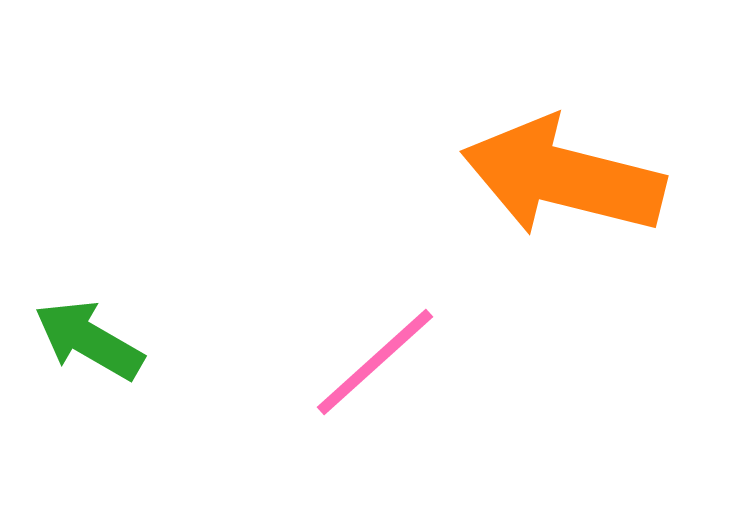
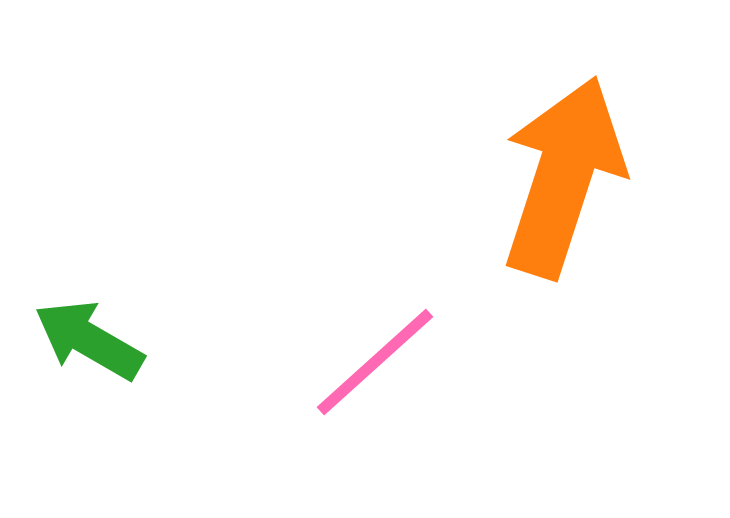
orange arrow: rotated 94 degrees clockwise
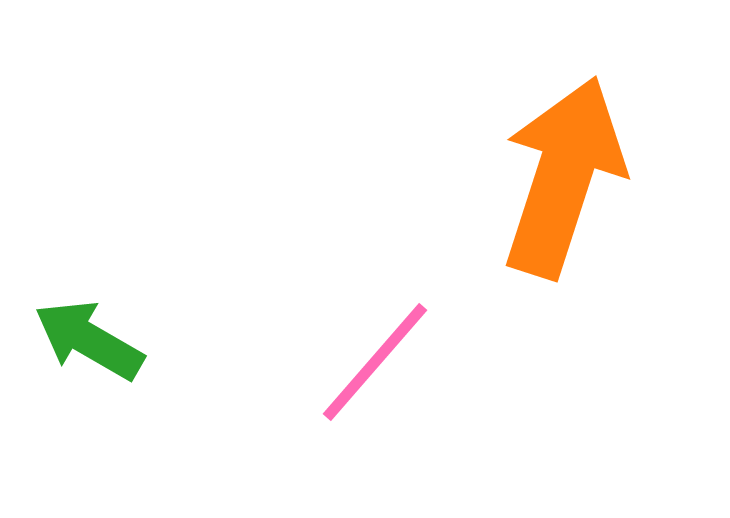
pink line: rotated 7 degrees counterclockwise
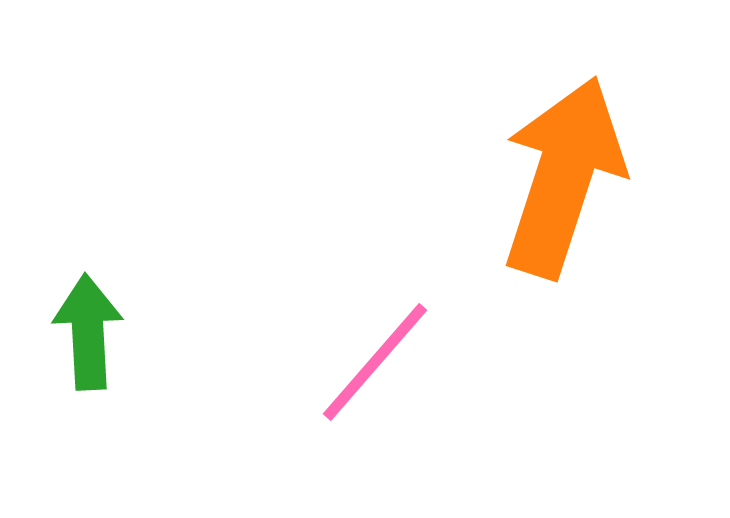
green arrow: moved 1 px left, 8 px up; rotated 57 degrees clockwise
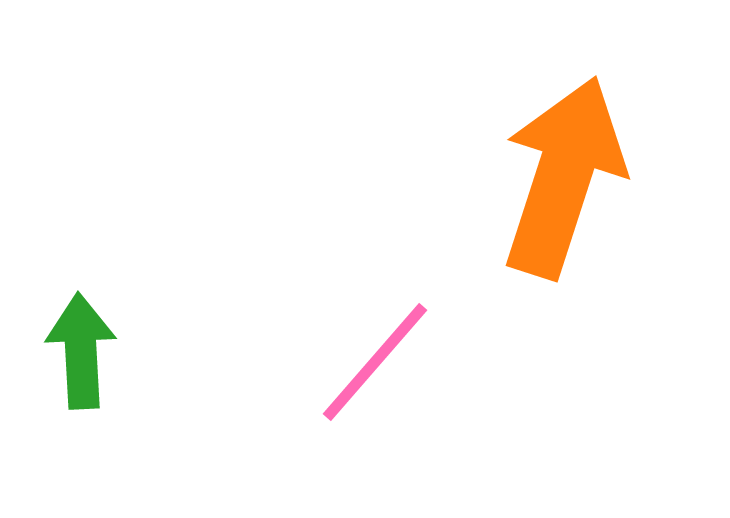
green arrow: moved 7 px left, 19 px down
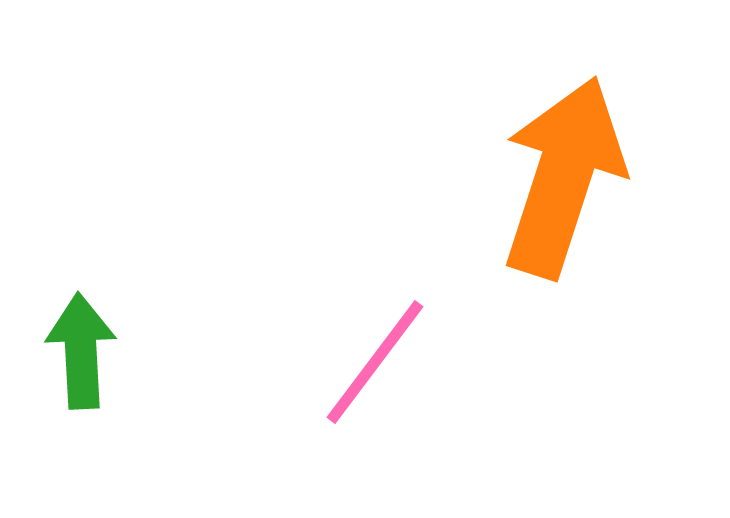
pink line: rotated 4 degrees counterclockwise
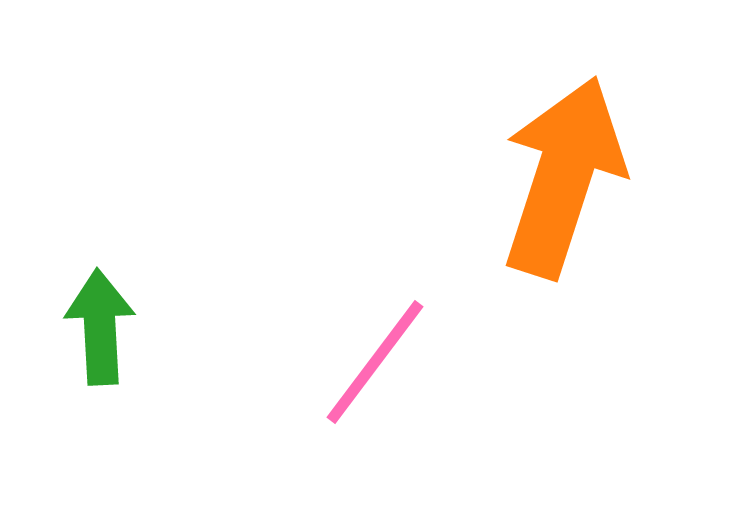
green arrow: moved 19 px right, 24 px up
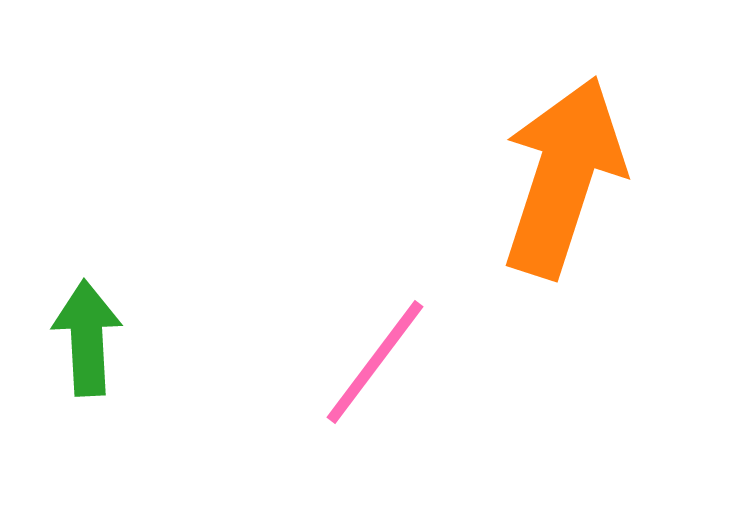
green arrow: moved 13 px left, 11 px down
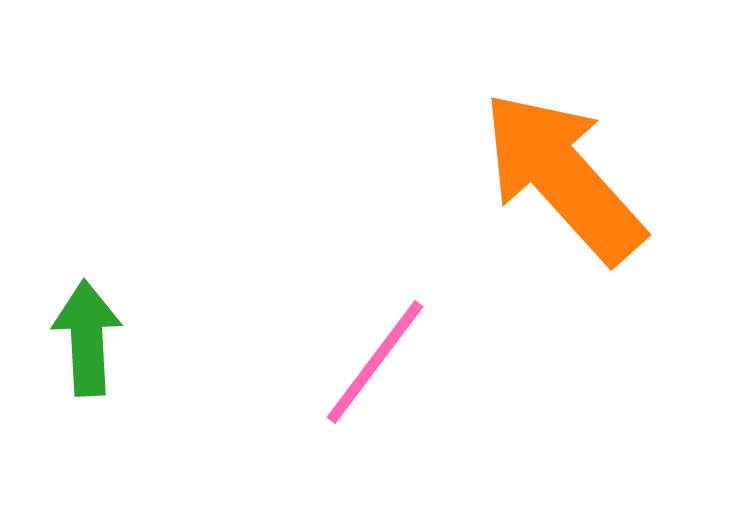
orange arrow: rotated 60 degrees counterclockwise
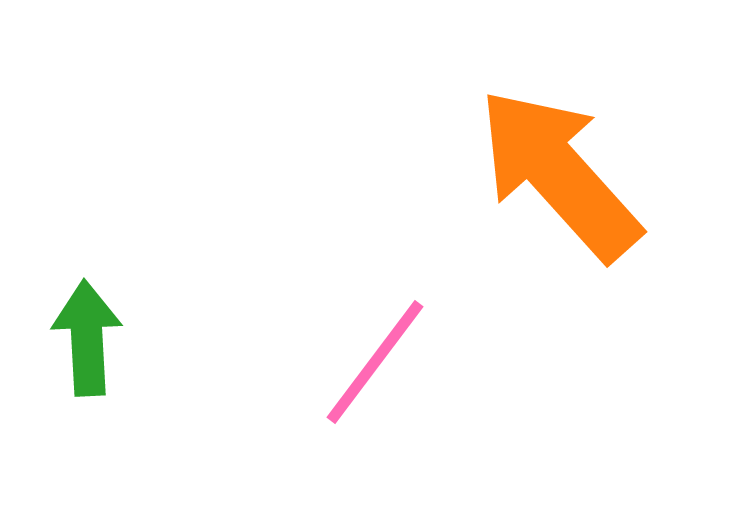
orange arrow: moved 4 px left, 3 px up
